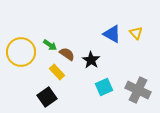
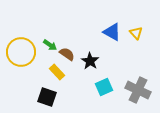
blue triangle: moved 2 px up
black star: moved 1 px left, 1 px down
black square: rotated 36 degrees counterclockwise
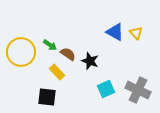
blue triangle: moved 3 px right
brown semicircle: moved 1 px right
black star: rotated 12 degrees counterclockwise
cyan square: moved 2 px right, 2 px down
black square: rotated 12 degrees counterclockwise
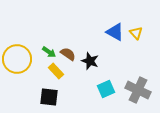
green arrow: moved 1 px left, 7 px down
yellow circle: moved 4 px left, 7 px down
yellow rectangle: moved 1 px left, 1 px up
black square: moved 2 px right
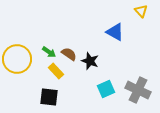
yellow triangle: moved 5 px right, 22 px up
brown semicircle: moved 1 px right
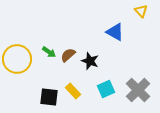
brown semicircle: moved 1 px left, 1 px down; rotated 77 degrees counterclockwise
yellow rectangle: moved 17 px right, 20 px down
gray cross: rotated 20 degrees clockwise
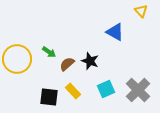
brown semicircle: moved 1 px left, 9 px down
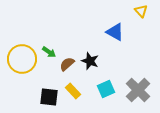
yellow circle: moved 5 px right
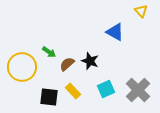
yellow circle: moved 8 px down
